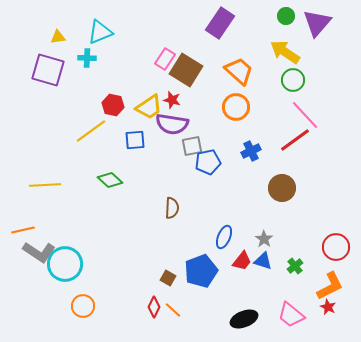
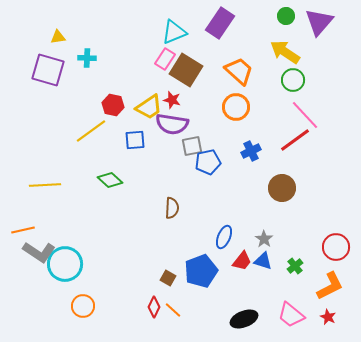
purple triangle at (317, 23): moved 2 px right, 1 px up
cyan triangle at (100, 32): moved 74 px right
red star at (328, 307): moved 10 px down
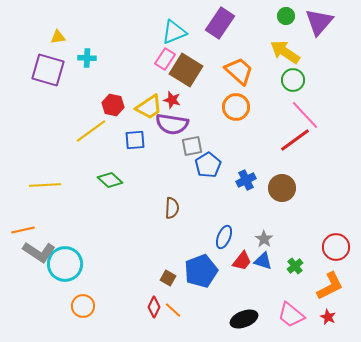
blue cross at (251, 151): moved 5 px left, 29 px down
blue pentagon at (208, 162): moved 3 px down; rotated 20 degrees counterclockwise
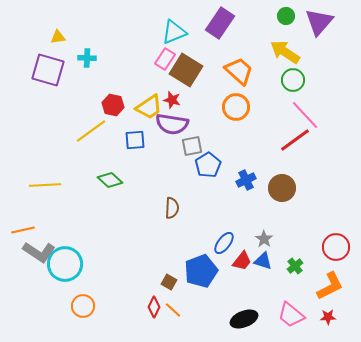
blue ellipse at (224, 237): moved 6 px down; rotated 15 degrees clockwise
brown square at (168, 278): moved 1 px right, 4 px down
red star at (328, 317): rotated 28 degrees counterclockwise
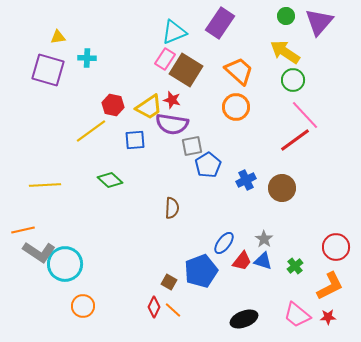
pink trapezoid at (291, 315): moved 6 px right
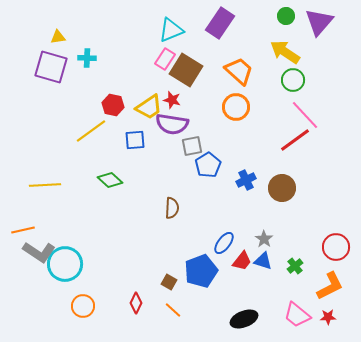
cyan triangle at (174, 32): moved 3 px left, 2 px up
purple square at (48, 70): moved 3 px right, 3 px up
red diamond at (154, 307): moved 18 px left, 4 px up
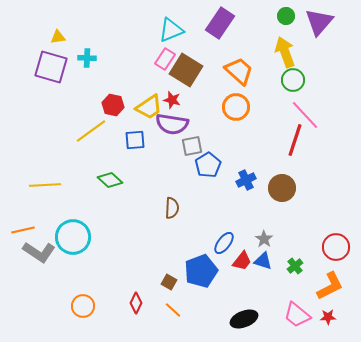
yellow arrow at (285, 52): rotated 36 degrees clockwise
red line at (295, 140): rotated 36 degrees counterclockwise
cyan circle at (65, 264): moved 8 px right, 27 px up
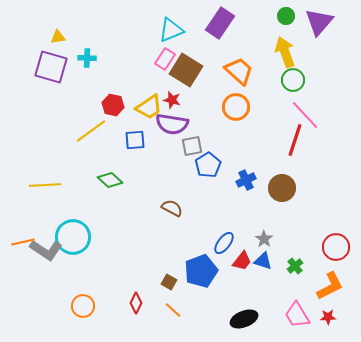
brown semicircle at (172, 208): rotated 65 degrees counterclockwise
orange line at (23, 230): moved 12 px down
gray L-shape at (39, 252): moved 7 px right, 2 px up
pink trapezoid at (297, 315): rotated 20 degrees clockwise
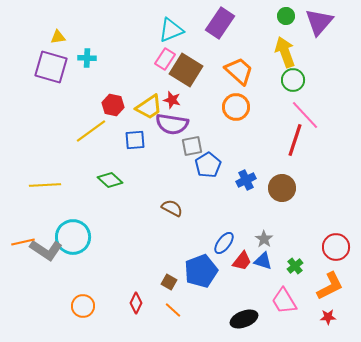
pink trapezoid at (297, 315): moved 13 px left, 14 px up
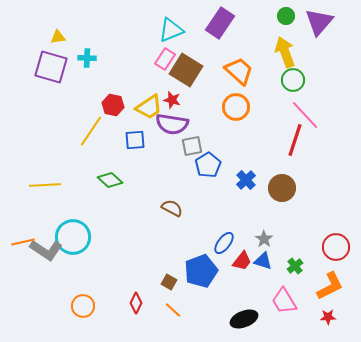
yellow line at (91, 131): rotated 20 degrees counterclockwise
blue cross at (246, 180): rotated 18 degrees counterclockwise
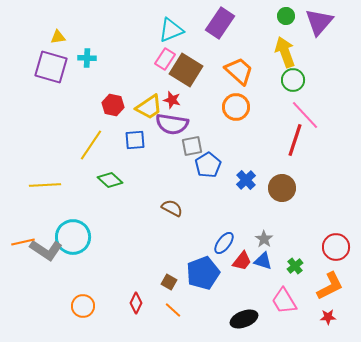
yellow line at (91, 131): moved 14 px down
blue pentagon at (201, 271): moved 2 px right, 2 px down
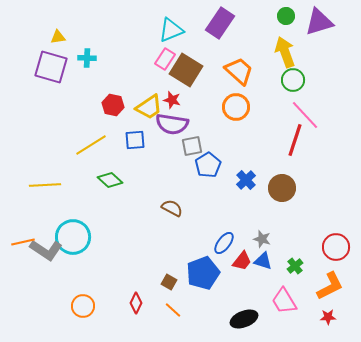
purple triangle at (319, 22): rotated 32 degrees clockwise
yellow line at (91, 145): rotated 24 degrees clockwise
gray star at (264, 239): moved 2 px left; rotated 18 degrees counterclockwise
